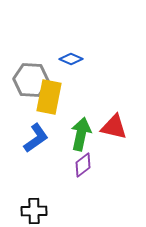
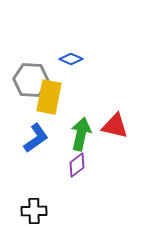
red triangle: moved 1 px right, 1 px up
purple diamond: moved 6 px left
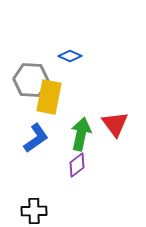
blue diamond: moved 1 px left, 3 px up
red triangle: moved 2 px up; rotated 40 degrees clockwise
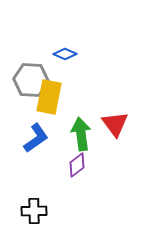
blue diamond: moved 5 px left, 2 px up
green arrow: rotated 20 degrees counterclockwise
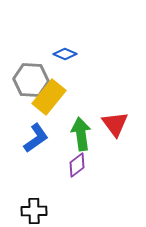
yellow rectangle: rotated 28 degrees clockwise
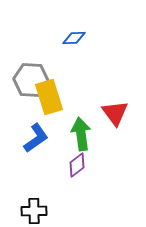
blue diamond: moved 9 px right, 16 px up; rotated 25 degrees counterclockwise
yellow rectangle: rotated 56 degrees counterclockwise
red triangle: moved 11 px up
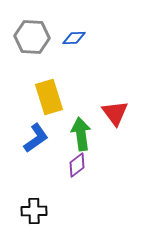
gray hexagon: moved 1 px right, 43 px up
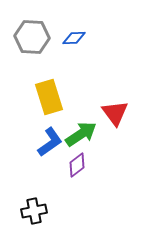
green arrow: rotated 64 degrees clockwise
blue L-shape: moved 14 px right, 4 px down
black cross: rotated 10 degrees counterclockwise
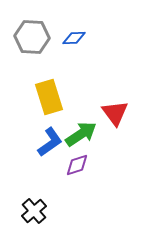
purple diamond: rotated 20 degrees clockwise
black cross: rotated 30 degrees counterclockwise
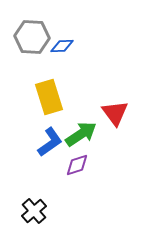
blue diamond: moved 12 px left, 8 px down
